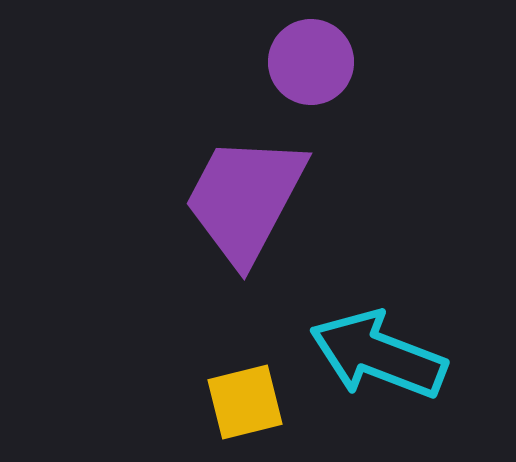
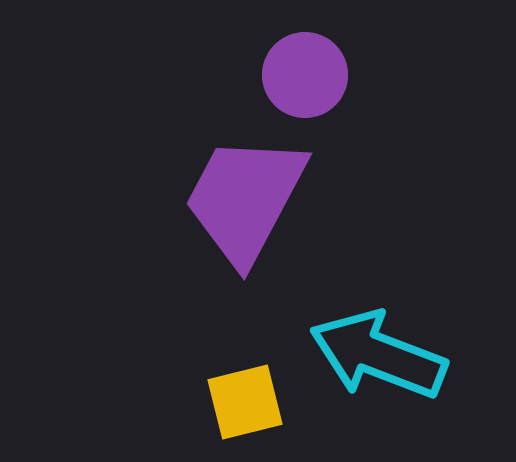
purple circle: moved 6 px left, 13 px down
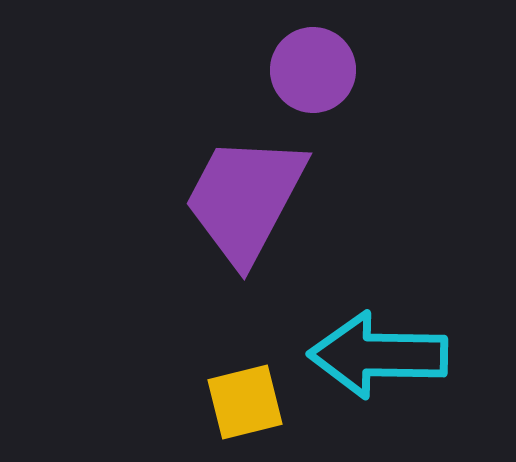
purple circle: moved 8 px right, 5 px up
cyan arrow: rotated 20 degrees counterclockwise
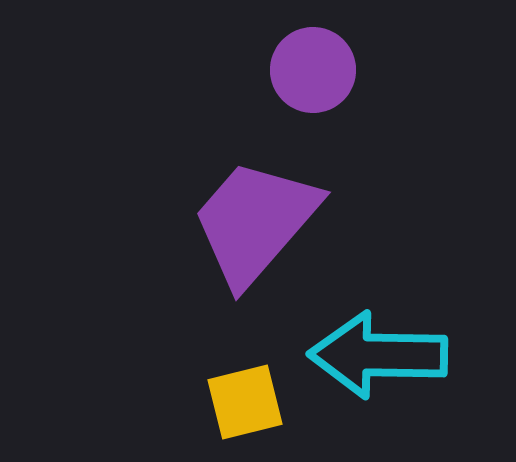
purple trapezoid: moved 10 px right, 23 px down; rotated 13 degrees clockwise
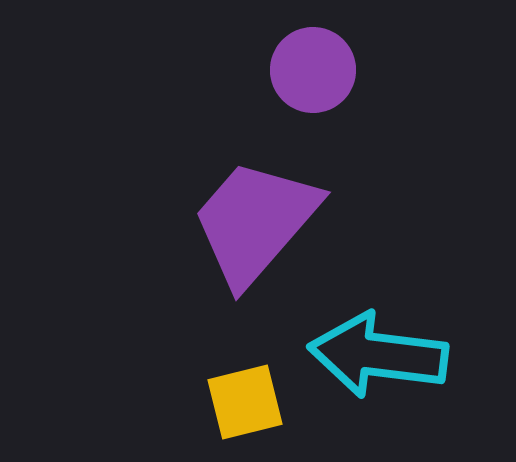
cyan arrow: rotated 6 degrees clockwise
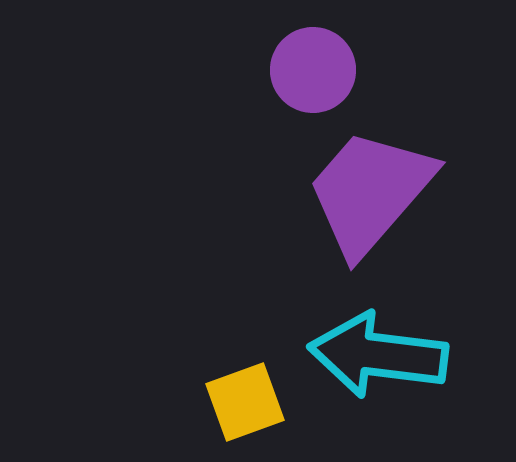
purple trapezoid: moved 115 px right, 30 px up
yellow square: rotated 6 degrees counterclockwise
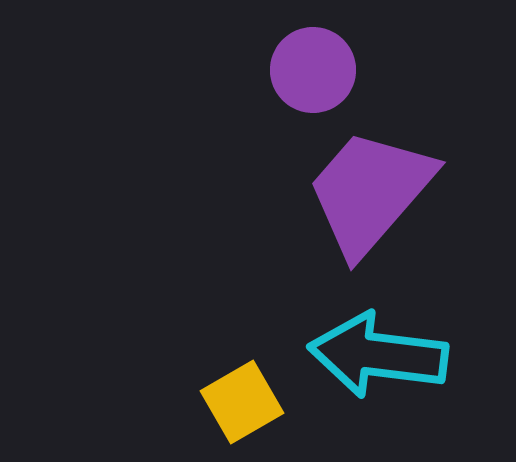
yellow square: moved 3 px left; rotated 10 degrees counterclockwise
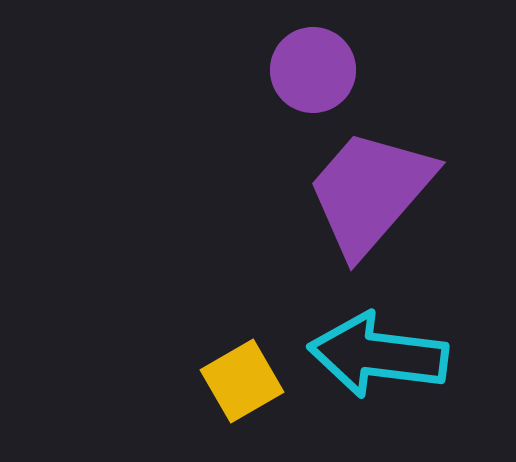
yellow square: moved 21 px up
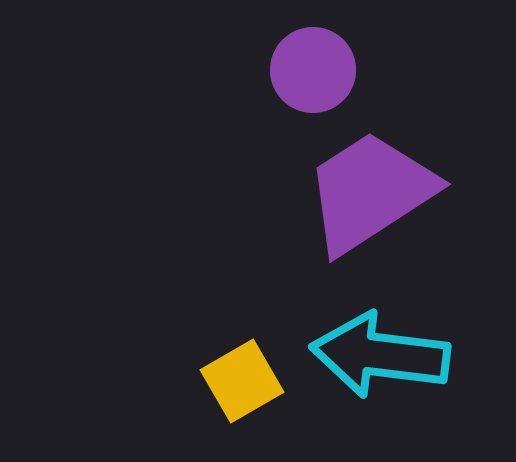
purple trapezoid: rotated 16 degrees clockwise
cyan arrow: moved 2 px right
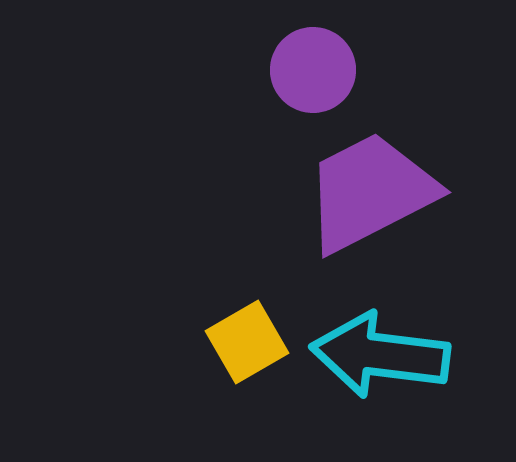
purple trapezoid: rotated 6 degrees clockwise
yellow square: moved 5 px right, 39 px up
